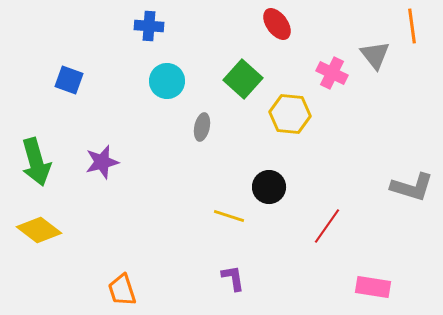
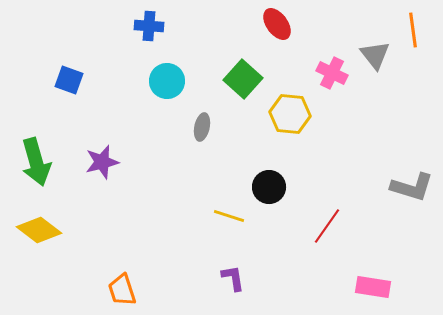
orange line: moved 1 px right, 4 px down
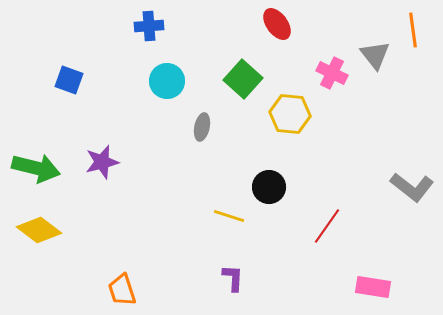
blue cross: rotated 8 degrees counterclockwise
green arrow: moved 6 px down; rotated 60 degrees counterclockwise
gray L-shape: rotated 21 degrees clockwise
purple L-shape: rotated 12 degrees clockwise
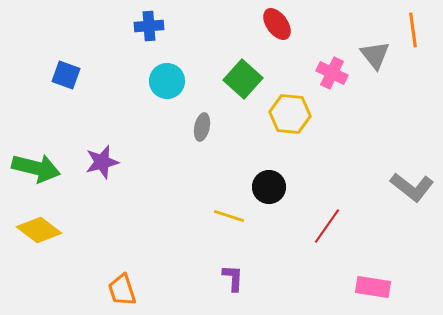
blue square: moved 3 px left, 5 px up
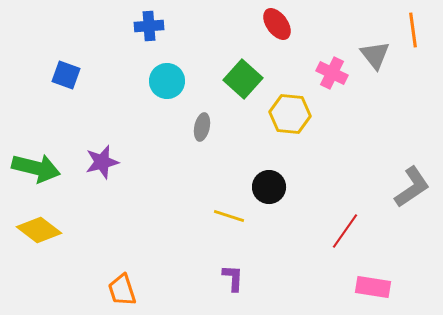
gray L-shape: rotated 72 degrees counterclockwise
red line: moved 18 px right, 5 px down
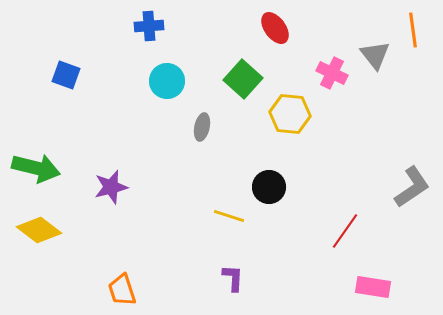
red ellipse: moved 2 px left, 4 px down
purple star: moved 9 px right, 25 px down
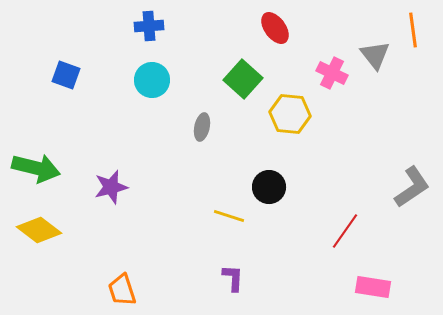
cyan circle: moved 15 px left, 1 px up
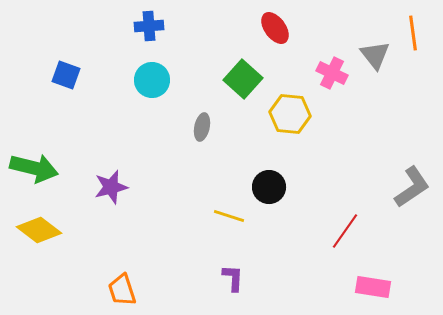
orange line: moved 3 px down
green arrow: moved 2 px left
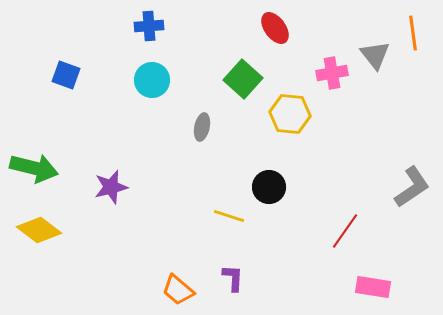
pink cross: rotated 36 degrees counterclockwise
orange trapezoid: moved 56 px right; rotated 32 degrees counterclockwise
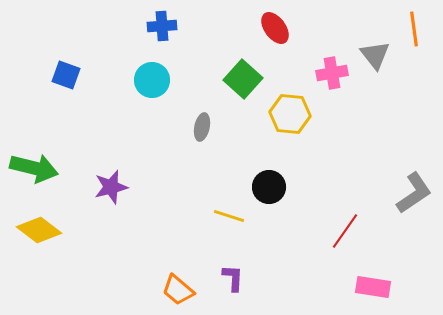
blue cross: moved 13 px right
orange line: moved 1 px right, 4 px up
gray L-shape: moved 2 px right, 6 px down
